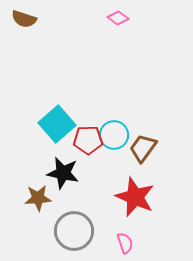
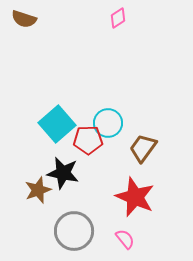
pink diamond: rotated 70 degrees counterclockwise
cyan circle: moved 6 px left, 12 px up
brown star: moved 8 px up; rotated 16 degrees counterclockwise
pink semicircle: moved 4 px up; rotated 20 degrees counterclockwise
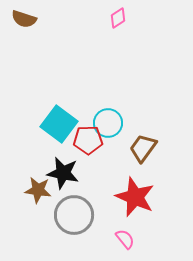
cyan square: moved 2 px right; rotated 12 degrees counterclockwise
brown star: rotated 28 degrees clockwise
gray circle: moved 16 px up
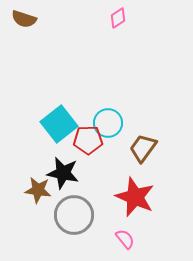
cyan square: rotated 15 degrees clockwise
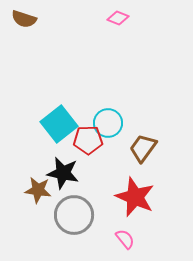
pink diamond: rotated 55 degrees clockwise
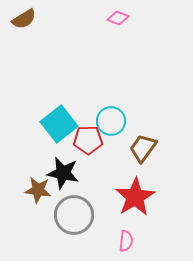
brown semicircle: rotated 50 degrees counterclockwise
cyan circle: moved 3 px right, 2 px up
red star: rotated 18 degrees clockwise
pink semicircle: moved 1 px right, 2 px down; rotated 45 degrees clockwise
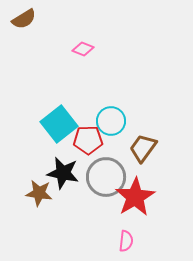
pink diamond: moved 35 px left, 31 px down
brown star: moved 1 px right, 3 px down
gray circle: moved 32 px right, 38 px up
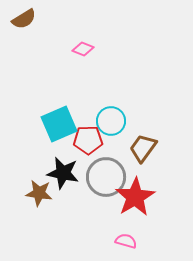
cyan square: rotated 15 degrees clockwise
pink semicircle: rotated 80 degrees counterclockwise
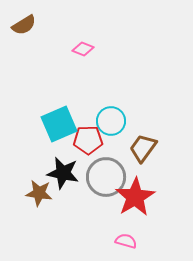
brown semicircle: moved 6 px down
